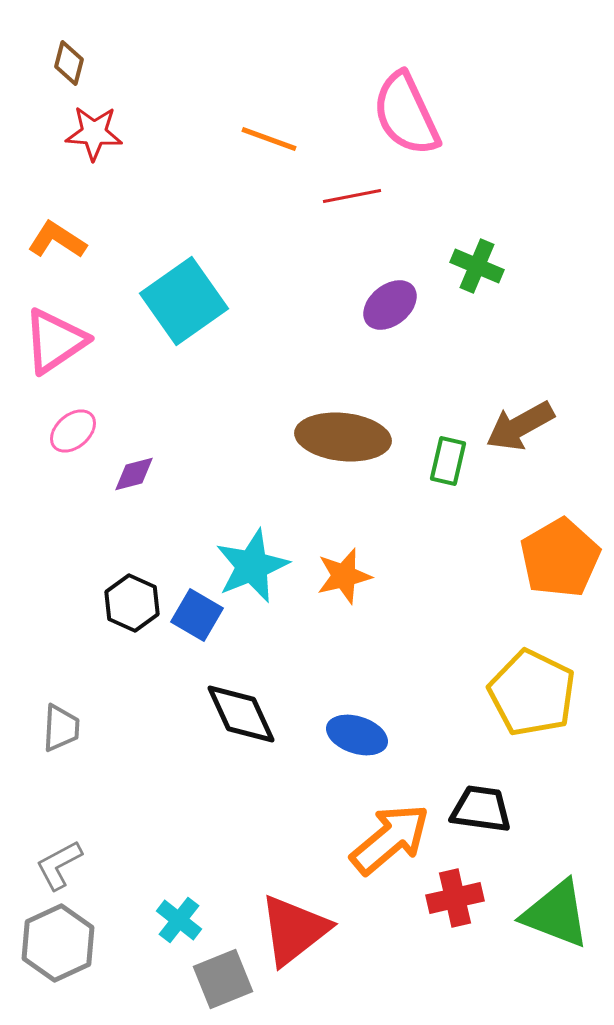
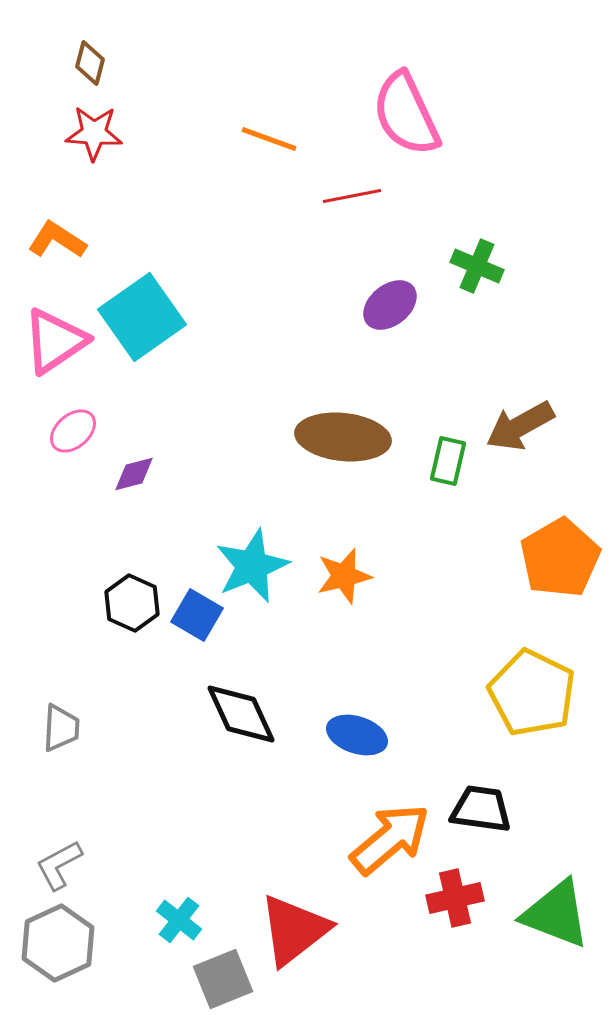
brown diamond: moved 21 px right
cyan square: moved 42 px left, 16 px down
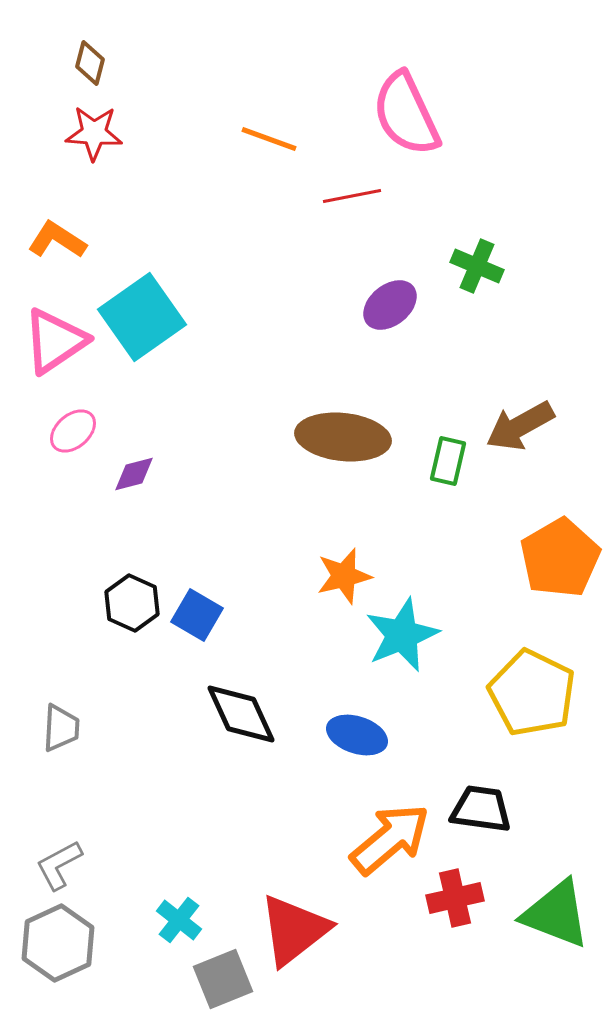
cyan star: moved 150 px right, 69 px down
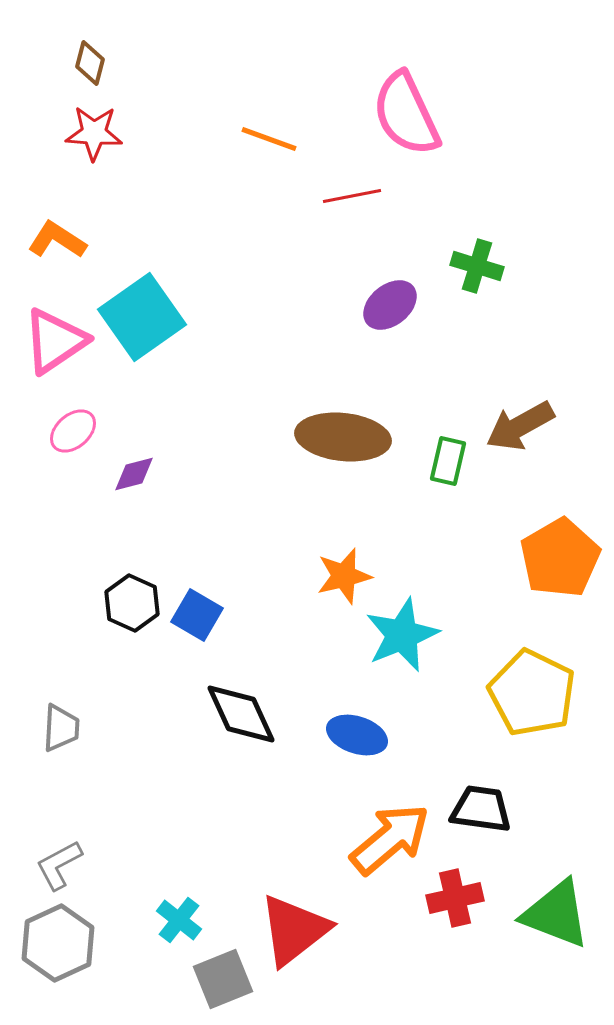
green cross: rotated 6 degrees counterclockwise
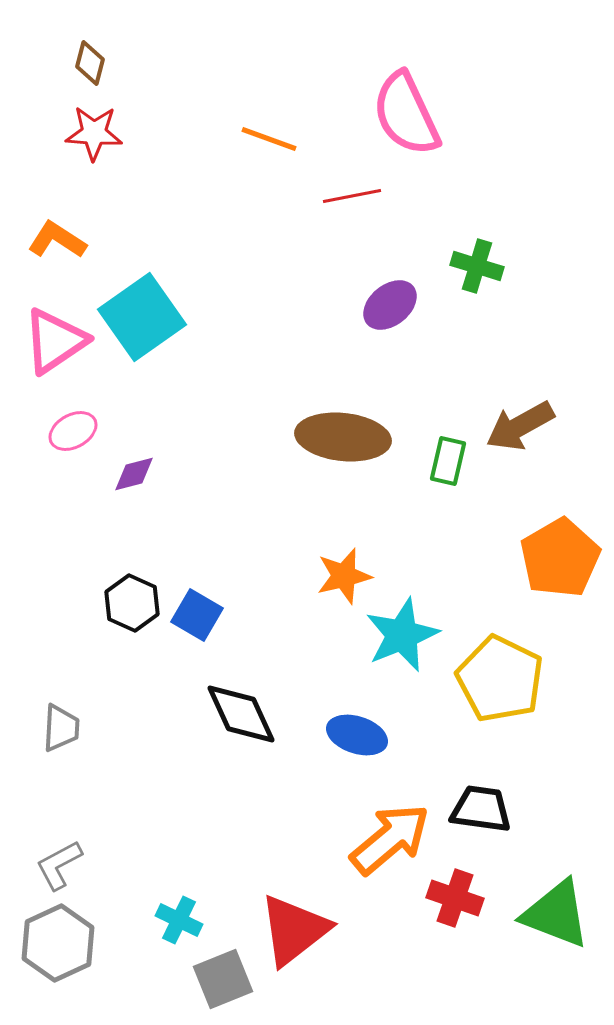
pink ellipse: rotated 12 degrees clockwise
yellow pentagon: moved 32 px left, 14 px up
red cross: rotated 32 degrees clockwise
cyan cross: rotated 12 degrees counterclockwise
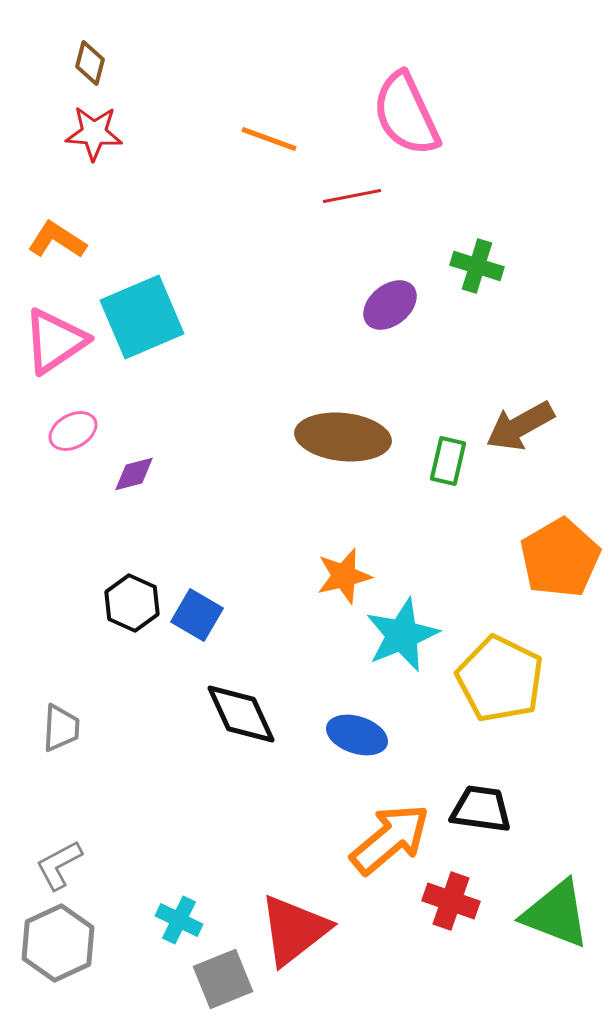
cyan square: rotated 12 degrees clockwise
red cross: moved 4 px left, 3 px down
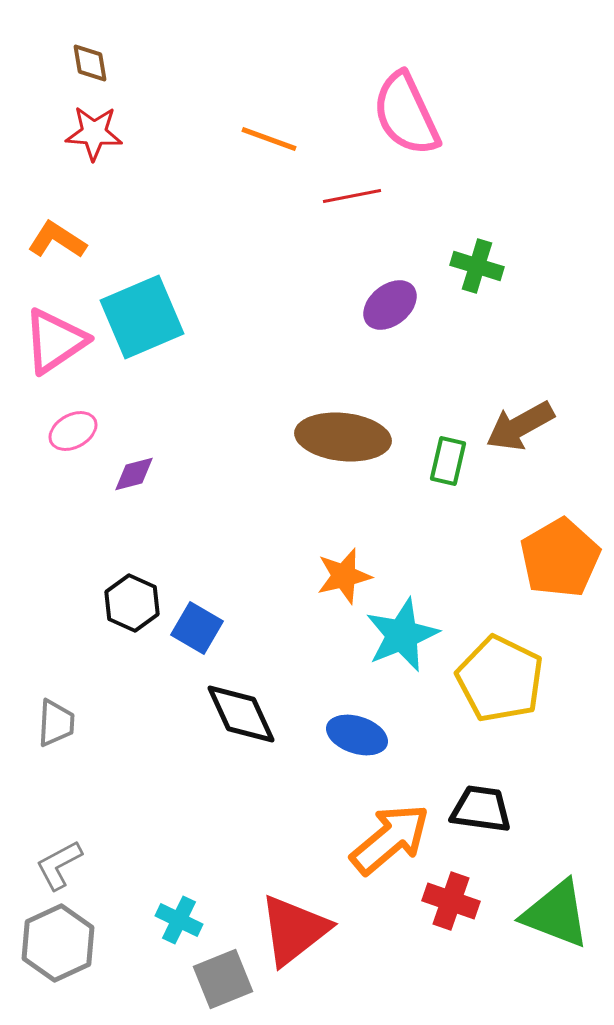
brown diamond: rotated 24 degrees counterclockwise
blue square: moved 13 px down
gray trapezoid: moved 5 px left, 5 px up
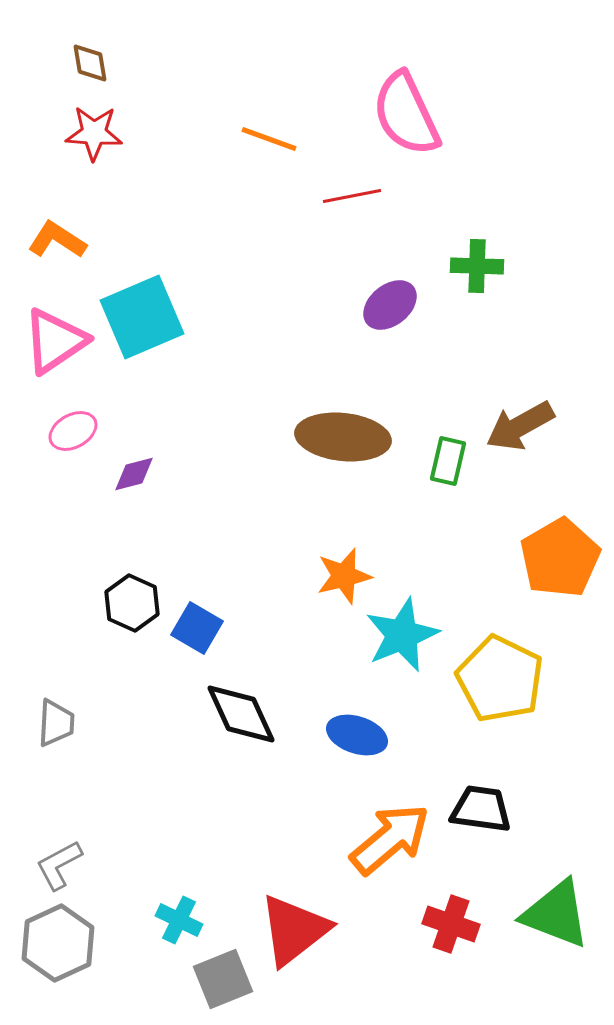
green cross: rotated 15 degrees counterclockwise
red cross: moved 23 px down
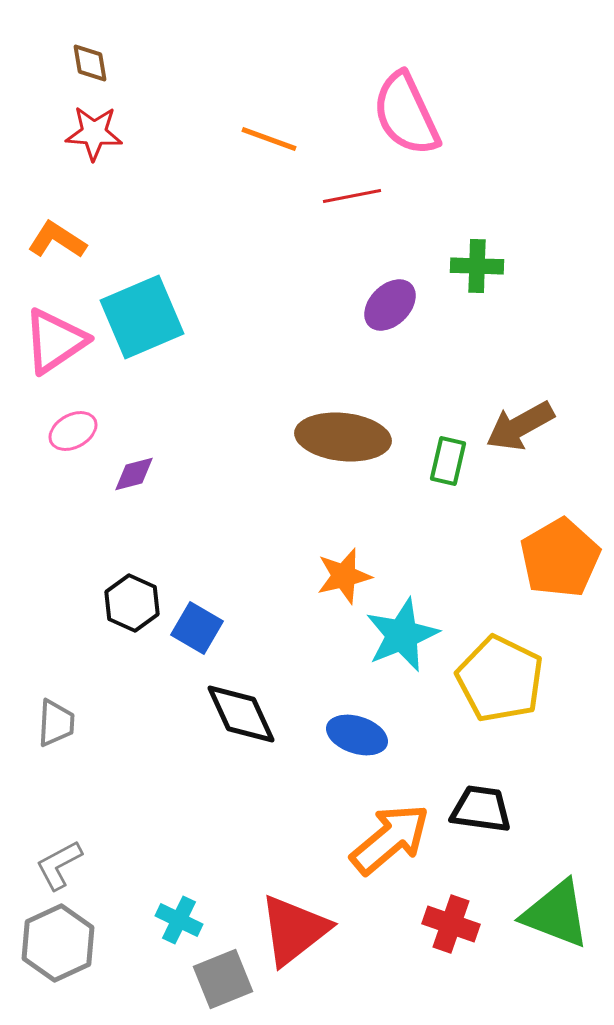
purple ellipse: rotated 6 degrees counterclockwise
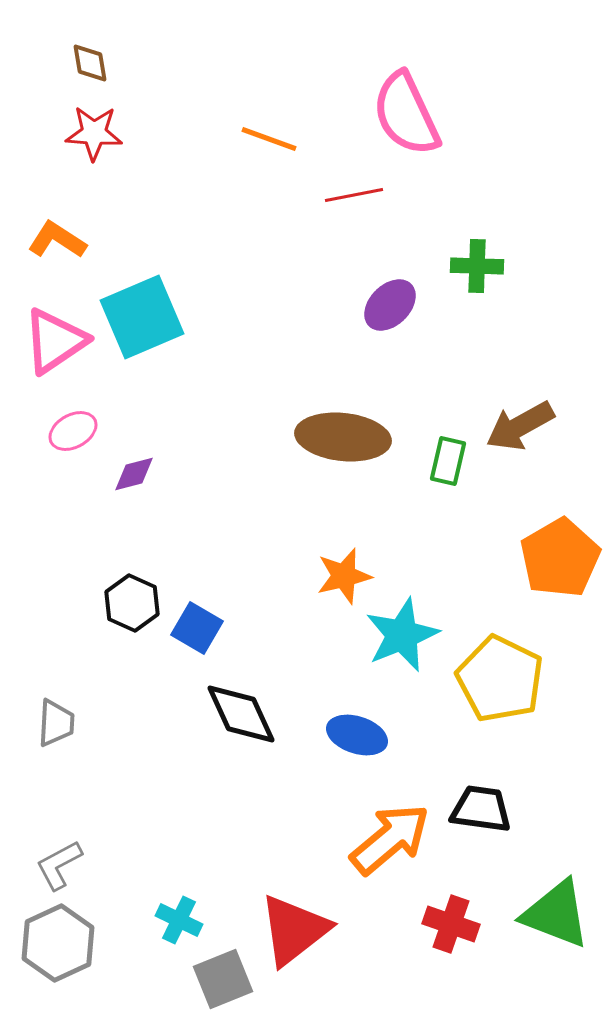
red line: moved 2 px right, 1 px up
